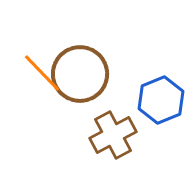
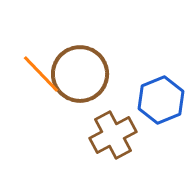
orange line: moved 1 px left, 1 px down
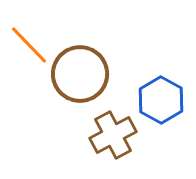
orange line: moved 12 px left, 29 px up
blue hexagon: rotated 9 degrees counterclockwise
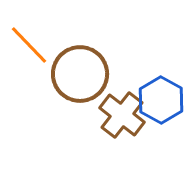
brown cross: moved 9 px right, 20 px up; rotated 24 degrees counterclockwise
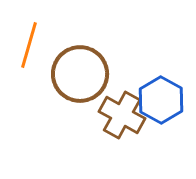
orange line: rotated 60 degrees clockwise
brown cross: rotated 9 degrees counterclockwise
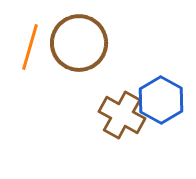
orange line: moved 1 px right, 2 px down
brown circle: moved 1 px left, 31 px up
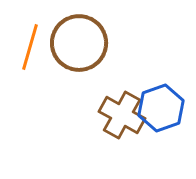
blue hexagon: moved 8 px down; rotated 12 degrees clockwise
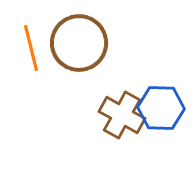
orange line: moved 1 px right, 1 px down; rotated 30 degrees counterclockwise
blue hexagon: rotated 21 degrees clockwise
